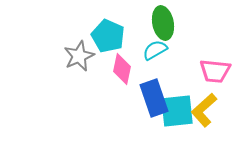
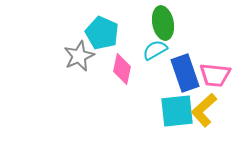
cyan pentagon: moved 6 px left, 3 px up
pink trapezoid: moved 4 px down
blue rectangle: moved 31 px right, 25 px up
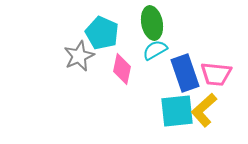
green ellipse: moved 11 px left
pink trapezoid: moved 1 px right, 1 px up
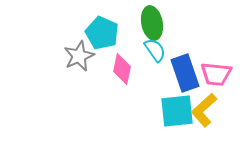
cyan semicircle: rotated 85 degrees clockwise
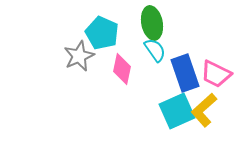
pink trapezoid: rotated 20 degrees clockwise
cyan square: rotated 18 degrees counterclockwise
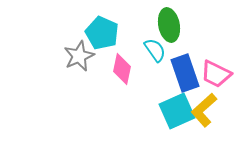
green ellipse: moved 17 px right, 2 px down
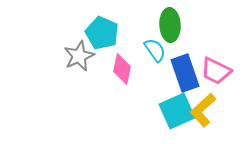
green ellipse: moved 1 px right; rotated 8 degrees clockwise
pink trapezoid: moved 3 px up
yellow L-shape: moved 1 px left
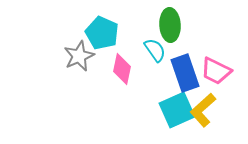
cyan square: moved 1 px up
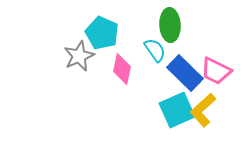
blue rectangle: rotated 27 degrees counterclockwise
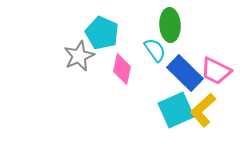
cyan square: moved 1 px left
